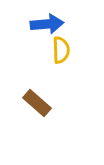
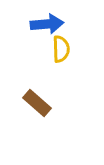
yellow semicircle: moved 1 px up
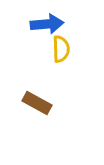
brown rectangle: rotated 12 degrees counterclockwise
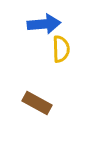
blue arrow: moved 3 px left
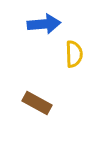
yellow semicircle: moved 13 px right, 5 px down
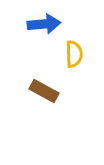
brown rectangle: moved 7 px right, 12 px up
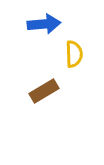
brown rectangle: rotated 60 degrees counterclockwise
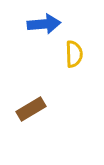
brown rectangle: moved 13 px left, 18 px down
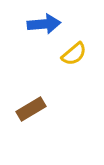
yellow semicircle: rotated 52 degrees clockwise
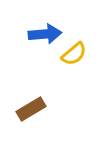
blue arrow: moved 1 px right, 10 px down
